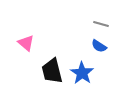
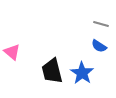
pink triangle: moved 14 px left, 9 px down
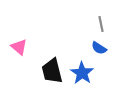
gray line: rotated 63 degrees clockwise
blue semicircle: moved 2 px down
pink triangle: moved 7 px right, 5 px up
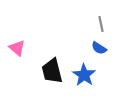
pink triangle: moved 2 px left, 1 px down
blue star: moved 2 px right, 2 px down
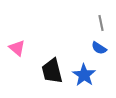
gray line: moved 1 px up
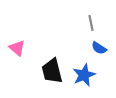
gray line: moved 10 px left
blue star: rotated 15 degrees clockwise
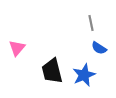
pink triangle: rotated 30 degrees clockwise
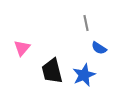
gray line: moved 5 px left
pink triangle: moved 5 px right
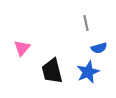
blue semicircle: rotated 49 degrees counterclockwise
blue star: moved 4 px right, 3 px up
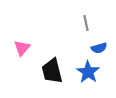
blue star: rotated 15 degrees counterclockwise
